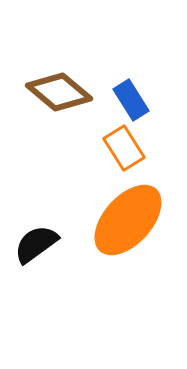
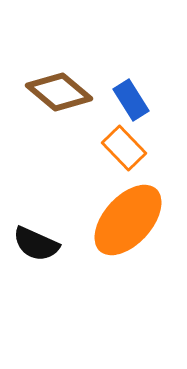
orange rectangle: rotated 12 degrees counterclockwise
black semicircle: rotated 120 degrees counterclockwise
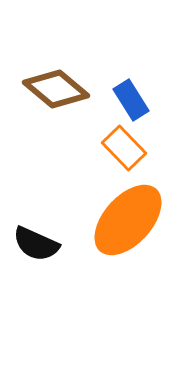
brown diamond: moved 3 px left, 3 px up
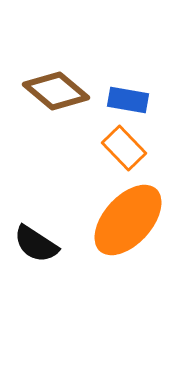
brown diamond: moved 2 px down
blue rectangle: moved 3 px left; rotated 48 degrees counterclockwise
black semicircle: rotated 9 degrees clockwise
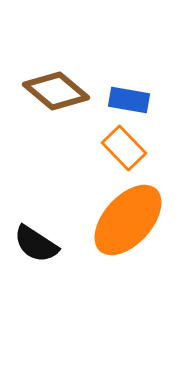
blue rectangle: moved 1 px right
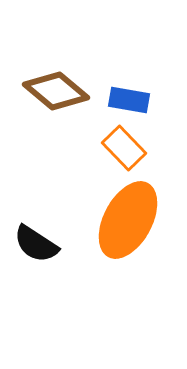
orange ellipse: rotated 14 degrees counterclockwise
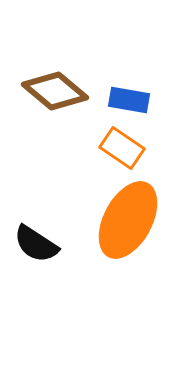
brown diamond: moved 1 px left
orange rectangle: moved 2 px left; rotated 12 degrees counterclockwise
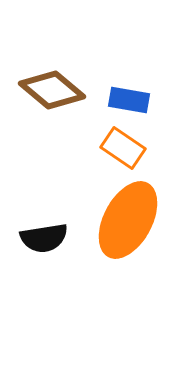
brown diamond: moved 3 px left, 1 px up
orange rectangle: moved 1 px right
black semicircle: moved 8 px right, 6 px up; rotated 42 degrees counterclockwise
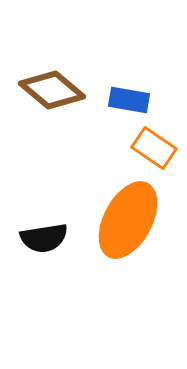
orange rectangle: moved 31 px right
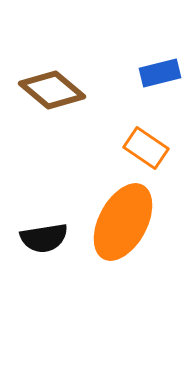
blue rectangle: moved 31 px right, 27 px up; rotated 24 degrees counterclockwise
orange rectangle: moved 8 px left
orange ellipse: moved 5 px left, 2 px down
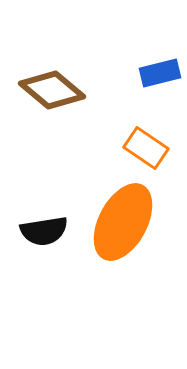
black semicircle: moved 7 px up
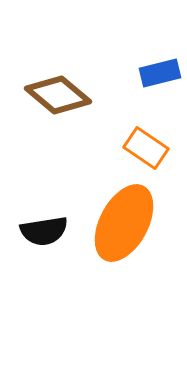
brown diamond: moved 6 px right, 5 px down
orange ellipse: moved 1 px right, 1 px down
